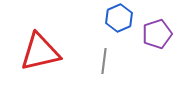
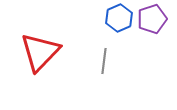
purple pentagon: moved 5 px left, 15 px up
red triangle: rotated 33 degrees counterclockwise
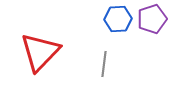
blue hexagon: moved 1 px left, 1 px down; rotated 20 degrees clockwise
gray line: moved 3 px down
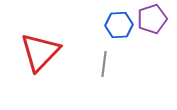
blue hexagon: moved 1 px right, 6 px down
